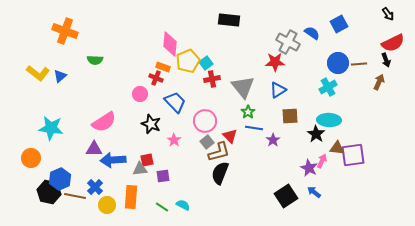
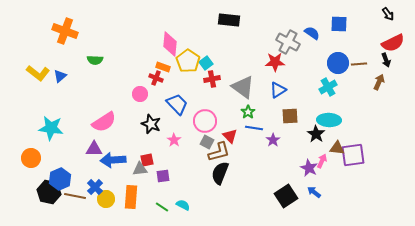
blue square at (339, 24): rotated 30 degrees clockwise
yellow pentagon at (188, 61): rotated 15 degrees counterclockwise
gray triangle at (243, 87): rotated 15 degrees counterclockwise
blue trapezoid at (175, 102): moved 2 px right, 2 px down
gray square at (207, 142): rotated 24 degrees counterclockwise
yellow circle at (107, 205): moved 1 px left, 6 px up
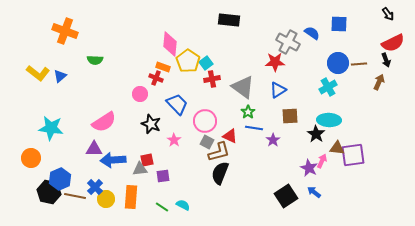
red triangle at (230, 136): rotated 21 degrees counterclockwise
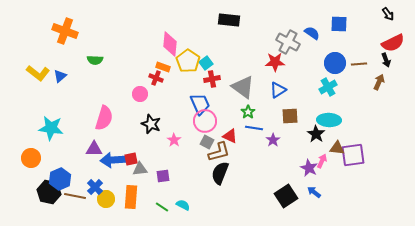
blue circle at (338, 63): moved 3 px left
blue trapezoid at (177, 104): moved 23 px right; rotated 20 degrees clockwise
pink semicircle at (104, 122): moved 4 px up; rotated 40 degrees counterclockwise
red square at (147, 160): moved 16 px left, 1 px up
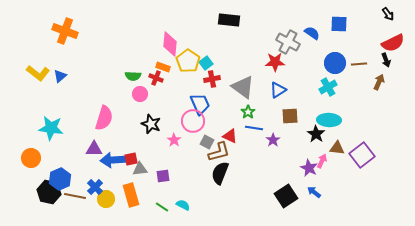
green semicircle at (95, 60): moved 38 px right, 16 px down
pink circle at (205, 121): moved 12 px left
purple square at (353, 155): moved 9 px right; rotated 30 degrees counterclockwise
orange rectangle at (131, 197): moved 2 px up; rotated 20 degrees counterclockwise
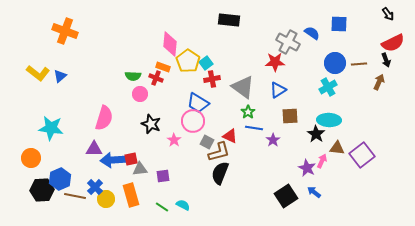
blue trapezoid at (200, 104): moved 2 px left, 1 px up; rotated 145 degrees clockwise
purple star at (309, 168): moved 2 px left
black hexagon at (49, 192): moved 7 px left, 2 px up; rotated 15 degrees counterclockwise
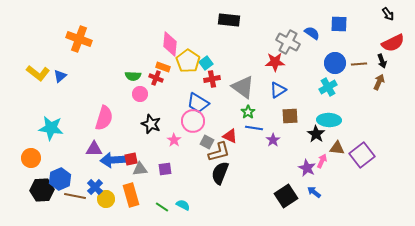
orange cross at (65, 31): moved 14 px right, 8 px down
black arrow at (386, 60): moved 4 px left, 1 px down
purple square at (163, 176): moved 2 px right, 7 px up
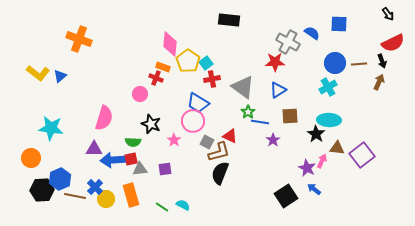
green semicircle at (133, 76): moved 66 px down
blue line at (254, 128): moved 6 px right, 6 px up
blue arrow at (314, 192): moved 3 px up
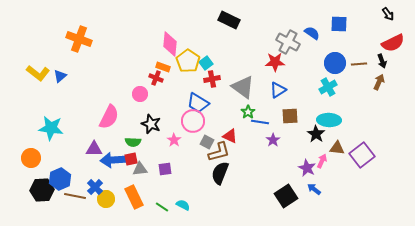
black rectangle at (229, 20): rotated 20 degrees clockwise
pink semicircle at (104, 118): moved 5 px right, 1 px up; rotated 10 degrees clockwise
orange rectangle at (131, 195): moved 3 px right, 2 px down; rotated 10 degrees counterclockwise
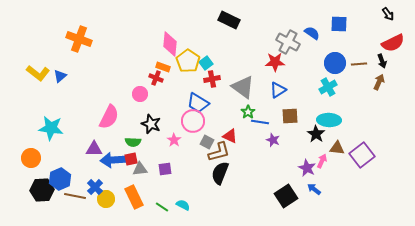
purple star at (273, 140): rotated 16 degrees counterclockwise
